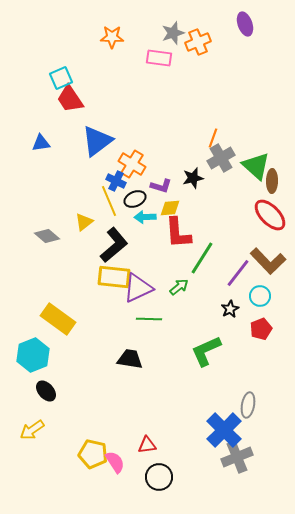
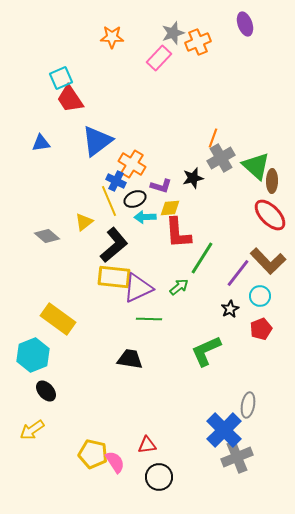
pink rectangle at (159, 58): rotated 55 degrees counterclockwise
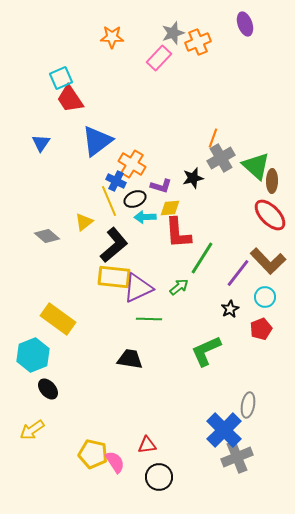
blue triangle at (41, 143): rotated 48 degrees counterclockwise
cyan circle at (260, 296): moved 5 px right, 1 px down
black ellipse at (46, 391): moved 2 px right, 2 px up
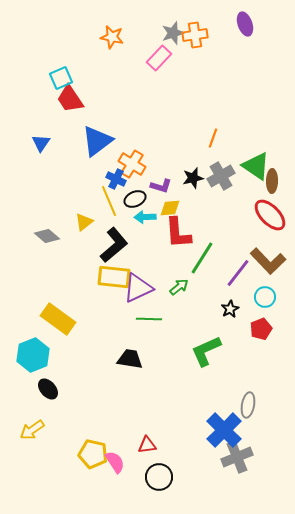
orange star at (112, 37): rotated 10 degrees clockwise
orange cross at (198, 42): moved 3 px left, 7 px up; rotated 15 degrees clockwise
gray cross at (221, 158): moved 18 px down
green triangle at (256, 166): rotated 8 degrees counterclockwise
blue cross at (116, 181): moved 2 px up
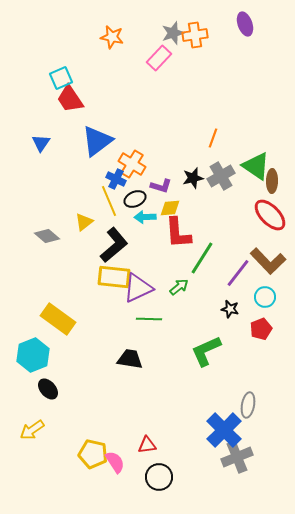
black star at (230, 309): rotated 30 degrees counterclockwise
